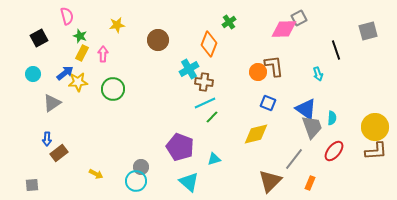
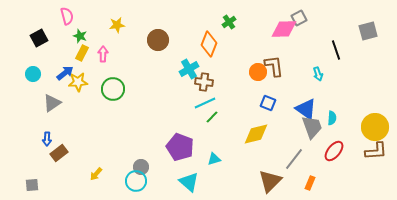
yellow arrow at (96, 174): rotated 104 degrees clockwise
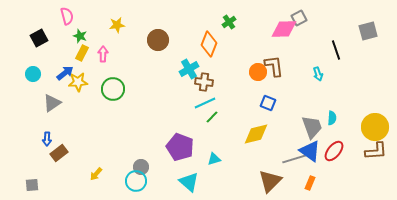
blue triangle at (306, 109): moved 4 px right, 42 px down
gray line at (294, 159): rotated 35 degrees clockwise
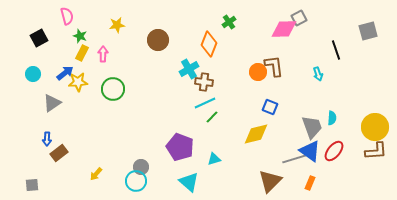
blue square at (268, 103): moved 2 px right, 4 px down
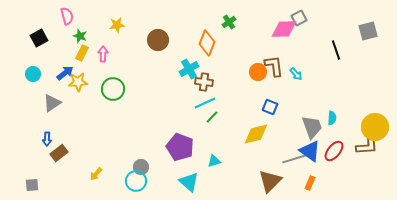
orange diamond at (209, 44): moved 2 px left, 1 px up
cyan arrow at (318, 74): moved 22 px left; rotated 24 degrees counterclockwise
brown L-shape at (376, 151): moved 9 px left, 5 px up
cyan triangle at (214, 159): moved 2 px down
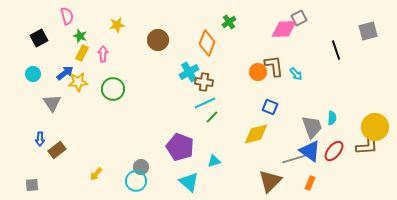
cyan cross at (189, 69): moved 3 px down
gray triangle at (52, 103): rotated 30 degrees counterclockwise
blue arrow at (47, 139): moved 7 px left
brown rectangle at (59, 153): moved 2 px left, 3 px up
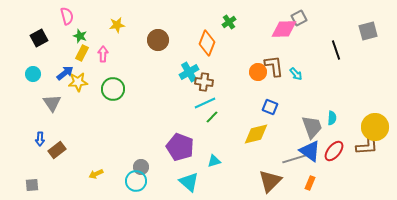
yellow arrow at (96, 174): rotated 24 degrees clockwise
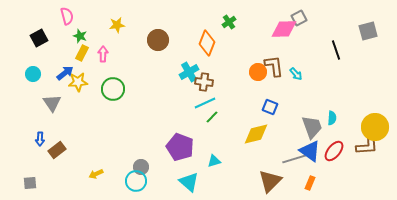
gray square at (32, 185): moved 2 px left, 2 px up
